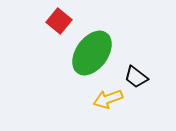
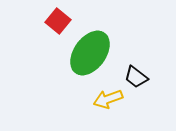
red square: moved 1 px left
green ellipse: moved 2 px left
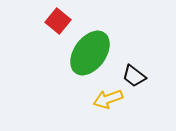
black trapezoid: moved 2 px left, 1 px up
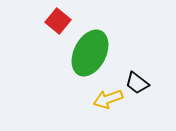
green ellipse: rotated 9 degrees counterclockwise
black trapezoid: moved 3 px right, 7 px down
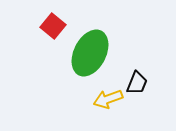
red square: moved 5 px left, 5 px down
black trapezoid: rotated 105 degrees counterclockwise
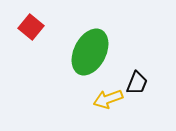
red square: moved 22 px left, 1 px down
green ellipse: moved 1 px up
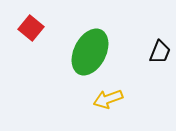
red square: moved 1 px down
black trapezoid: moved 23 px right, 31 px up
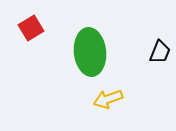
red square: rotated 20 degrees clockwise
green ellipse: rotated 33 degrees counterclockwise
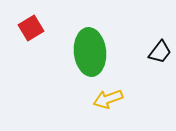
black trapezoid: rotated 15 degrees clockwise
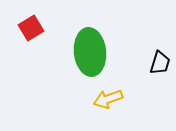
black trapezoid: moved 11 px down; rotated 20 degrees counterclockwise
